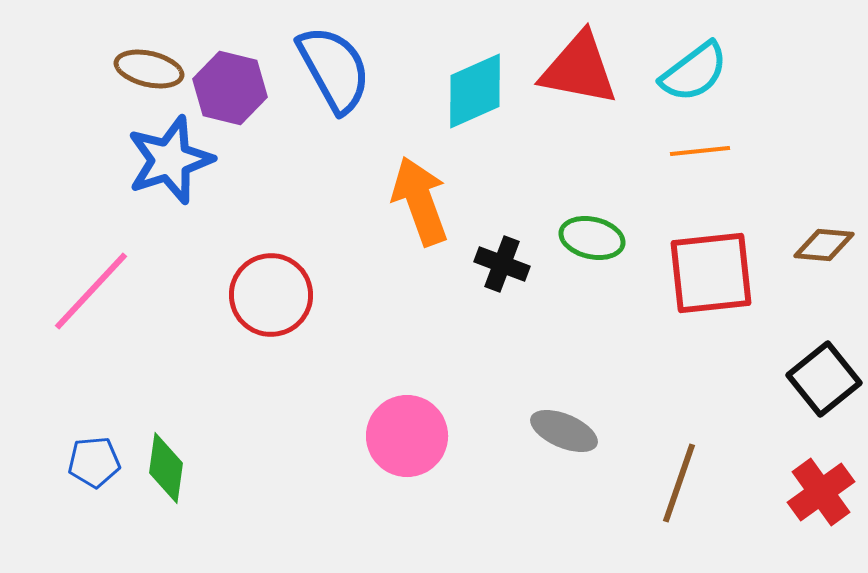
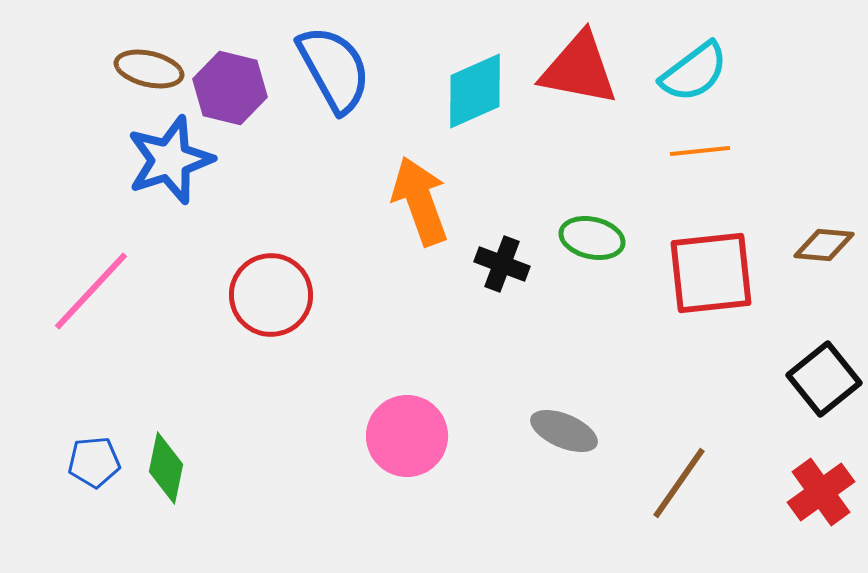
green diamond: rotated 4 degrees clockwise
brown line: rotated 16 degrees clockwise
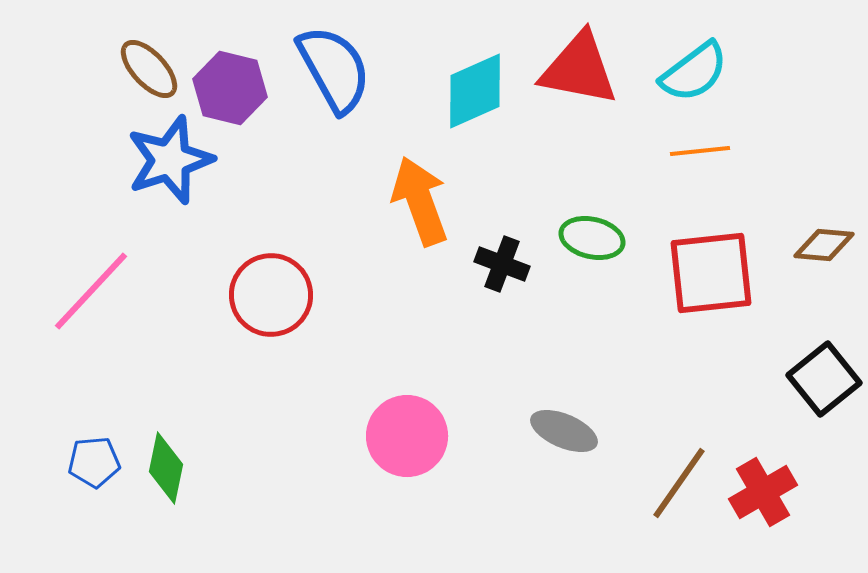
brown ellipse: rotated 34 degrees clockwise
red cross: moved 58 px left; rotated 6 degrees clockwise
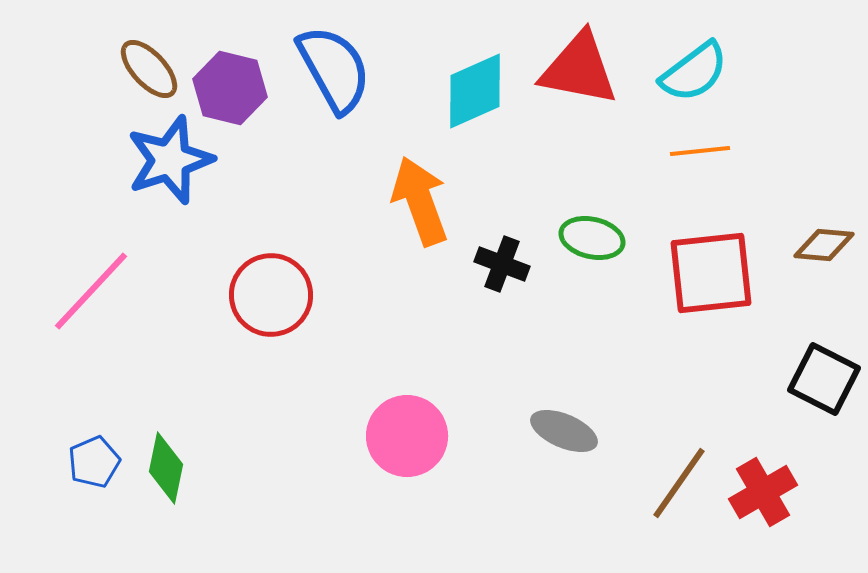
black square: rotated 24 degrees counterclockwise
blue pentagon: rotated 18 degrees counterclockwise
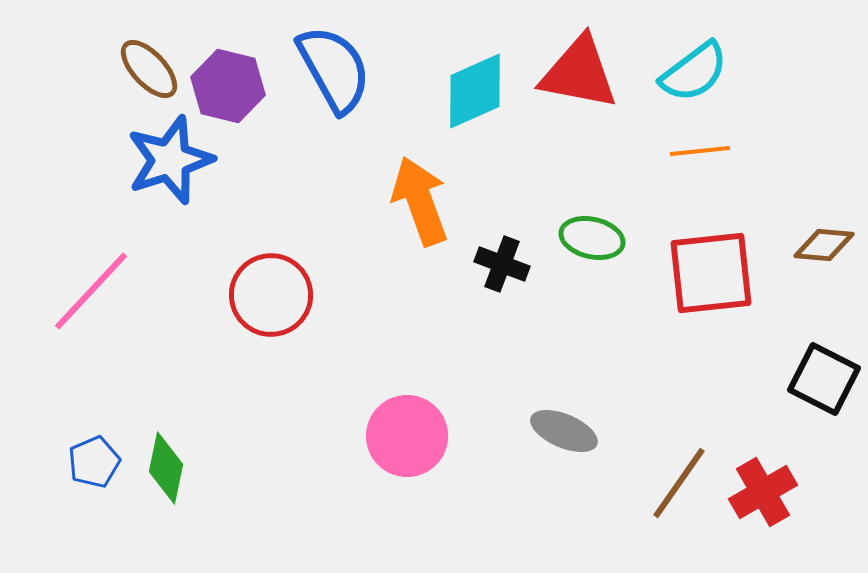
red triangle: moved 4 px down
purple hexagon: moved 2 px left, 2 px up
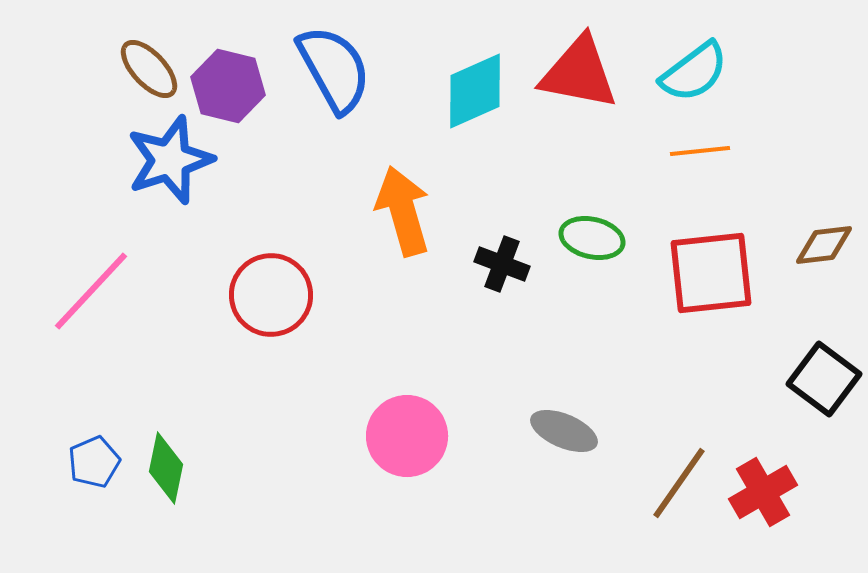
orange arrow: moved 17 px left, 10 px down; rotated 4 degrees clockwise
brown diamond: rotated 12 degrees counterclockwise
black square: rotated 10 degrees clockwise
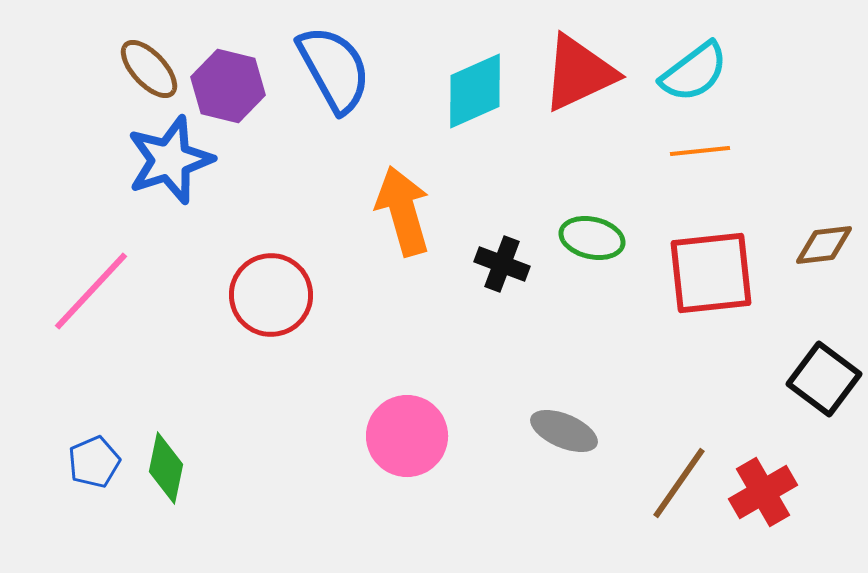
red triangle: rotated 36 degrees counterclockwise
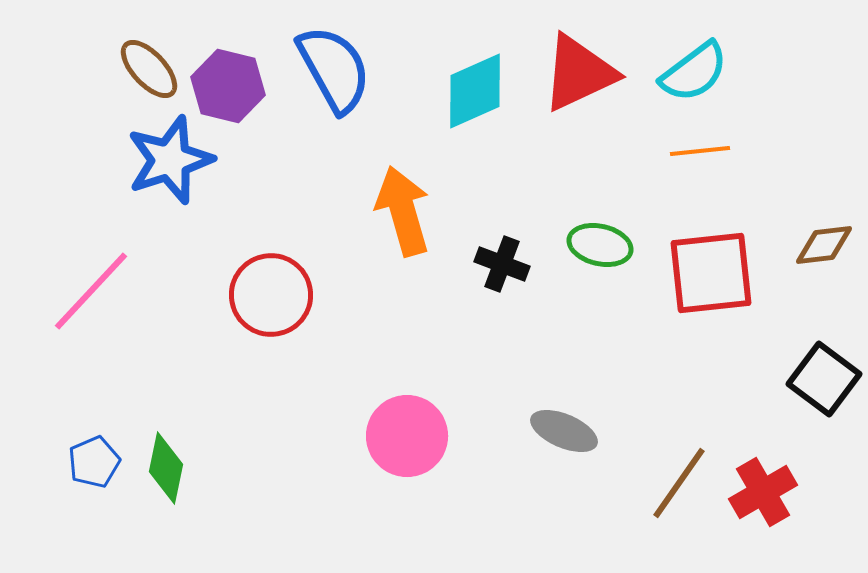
green ellipse: moved 8 px right, 7 px down
